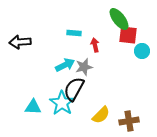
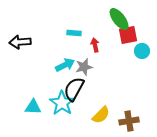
red square: rotated 18 degrees counterclockwise
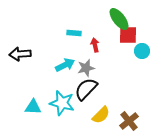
red square: rotated 12 degrees clockwise
black arrow: moved 12 px down
gray star: moved 2 px right, 1 px down
black semicircle: moved 12 px right; rotated 15 degrees clockwise
cyan star: rotated 20 degrees counterclockwise
brown cross: rotated 30 degrees counterclockwise
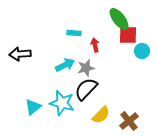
cyan triangle: rotated 42 degrees counterclockwise
